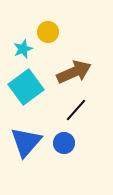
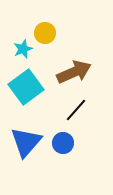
yellow circle: moved 3 px left, 1 px down
blue circle: moved 1 px left
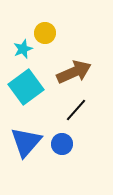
blue circle: moved 1 px left, 1 px down
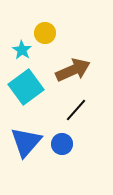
cyan star: moved 1 px left, 1 px down; rotated 18 degrees counterclockwise
brown arrow: moved 1 px left, 2 px up
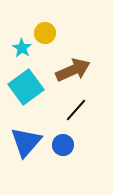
cyan star: moved 2 px up
blue circle: moved 1 px right, 1 px down
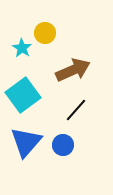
cyan square: moved 3 px left, 8 px down
